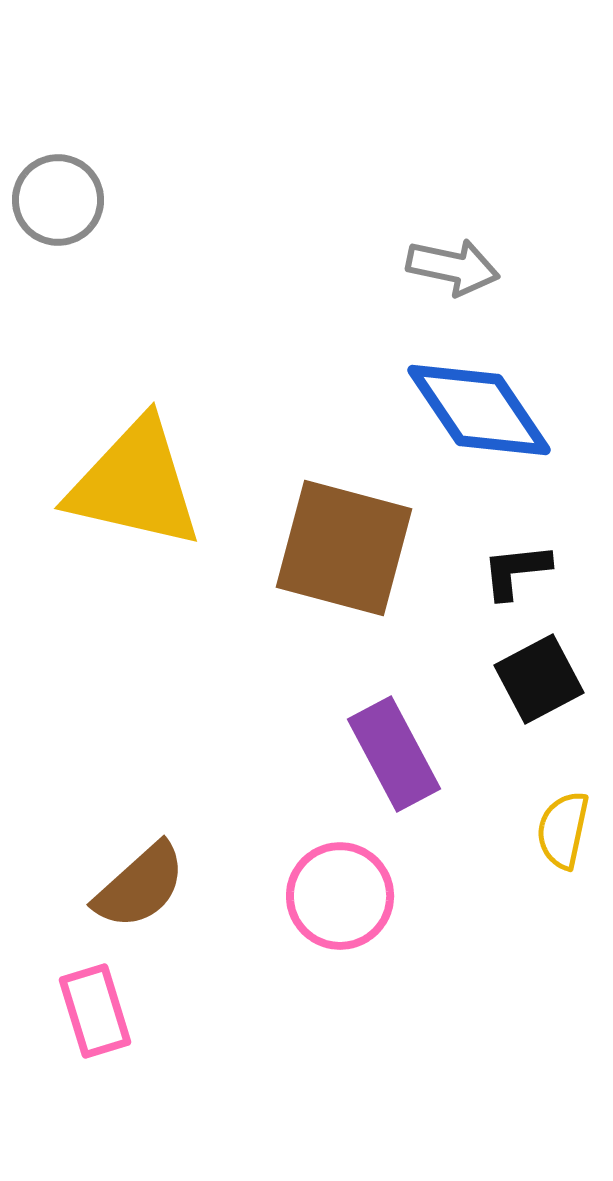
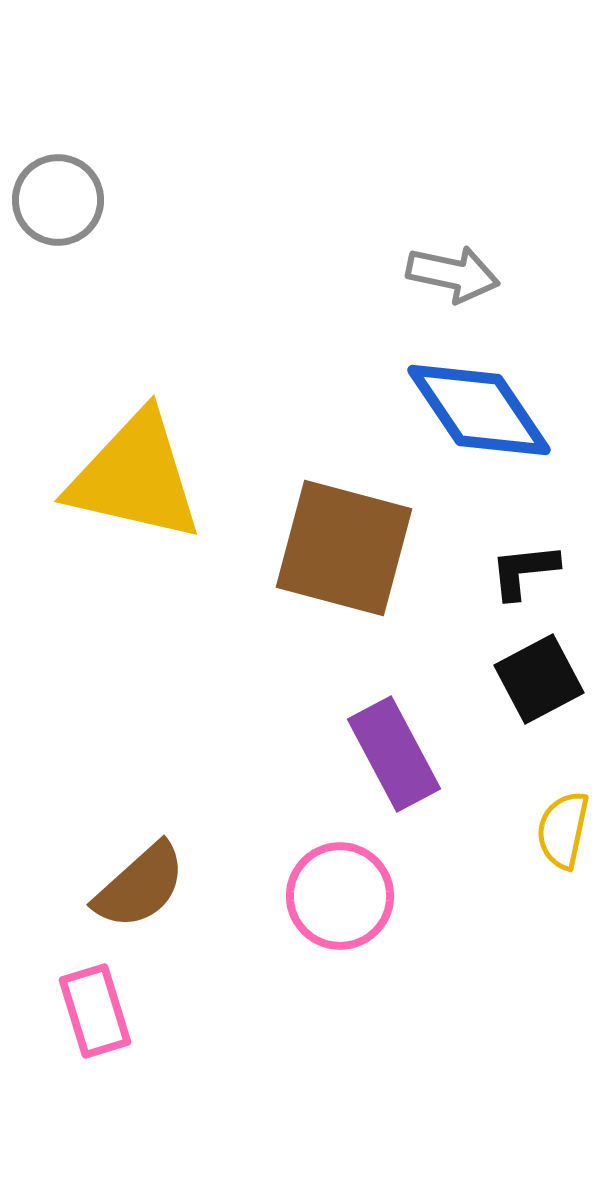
gray arrow: moved 7 px down
yellow triangle: moved 7 px up
black L-shape: moved 8 px right
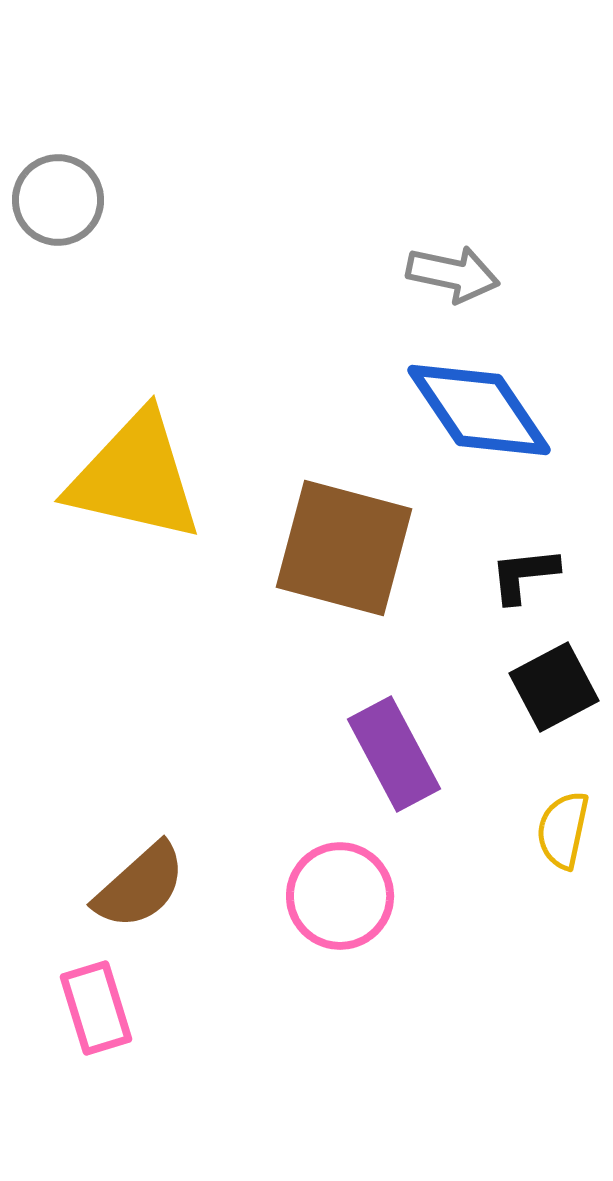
black L-shape: moved 4 px down
black square: moved 15 px right, 8 px down
pink rectangle: moved 1 px right, 3 px up
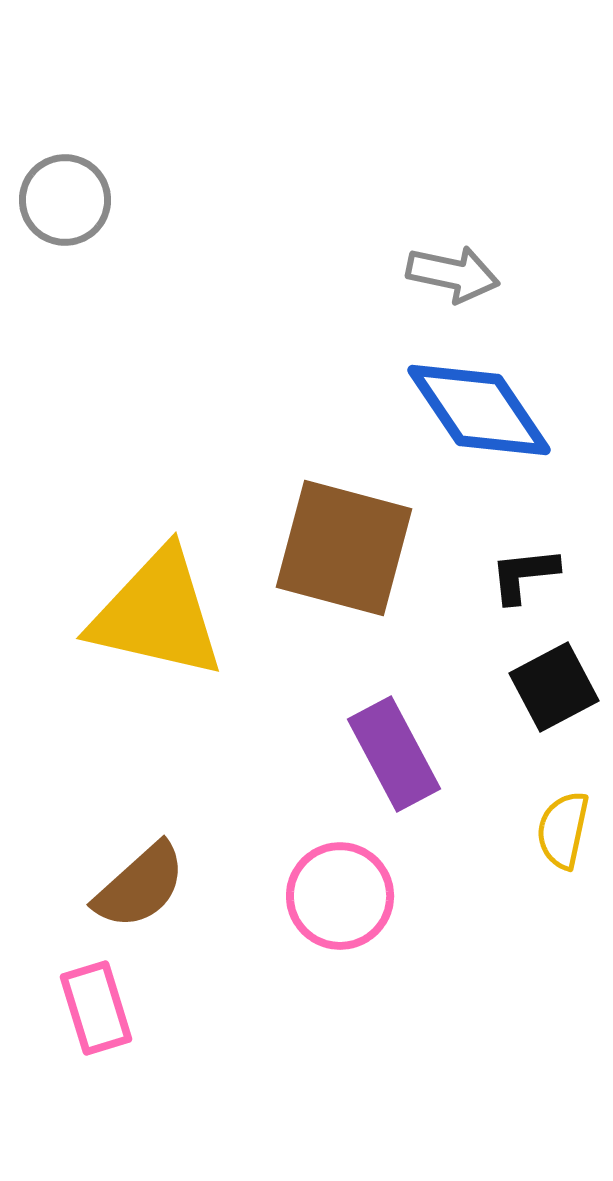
gray circle: moved 7 px right
yellow triangle: moved 22 px right, 137 px down
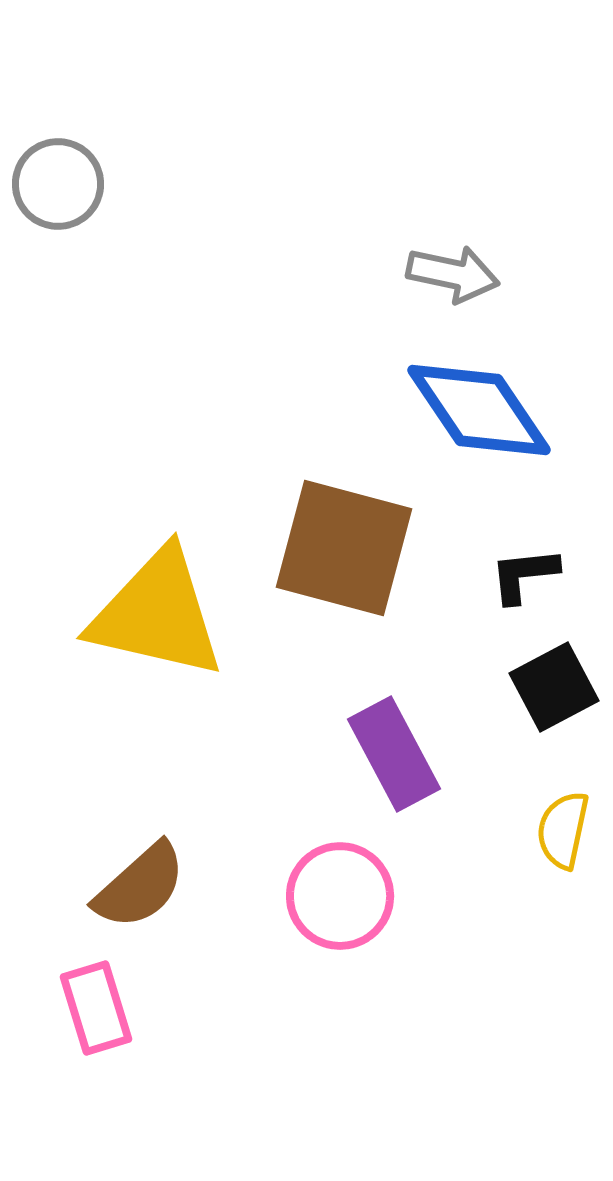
gray circle: moved 7 px left, 16 px up
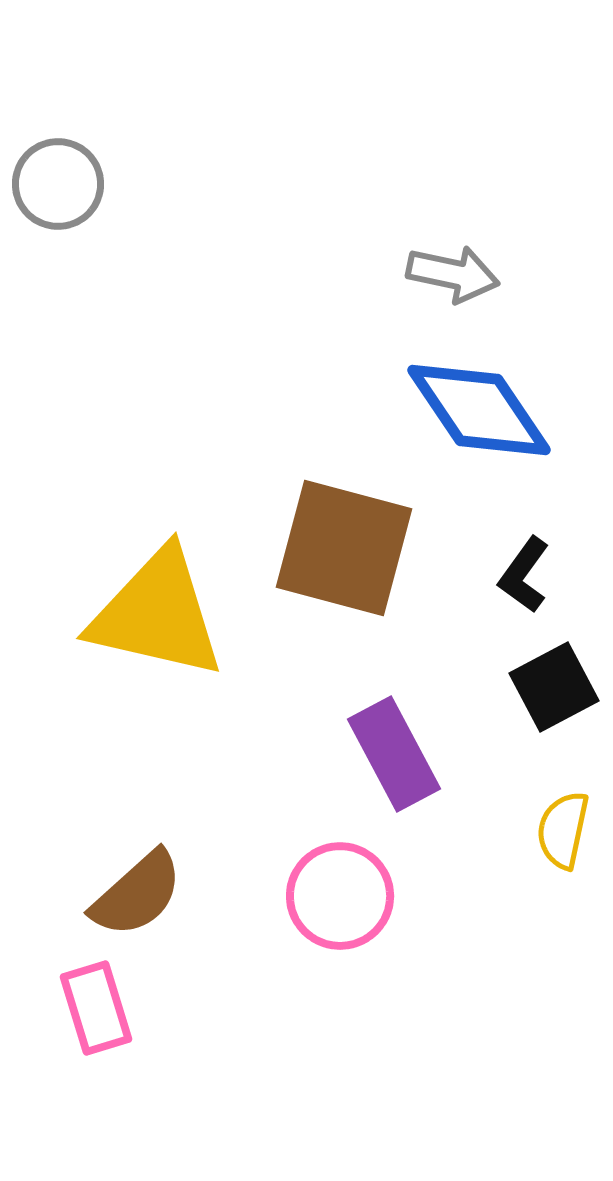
black L-shape: rotated 48 degrees counterclockwise
brown semicircle: moved 3 px left, 8 px down
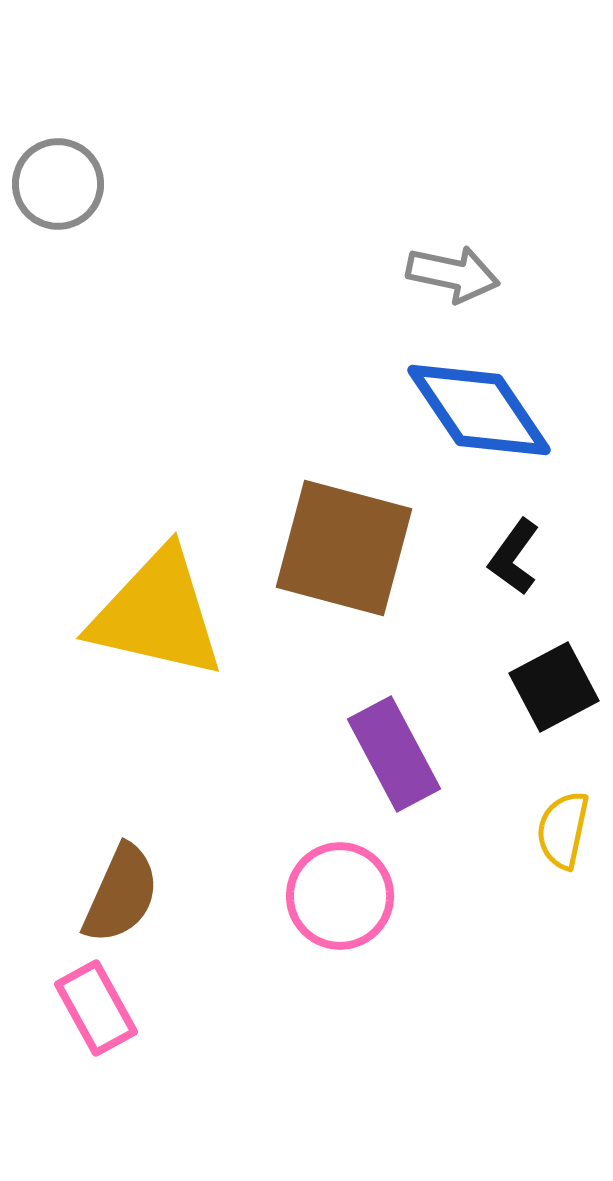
black L-shape: moved 10 px left, 18 px up
brown semicircle: moved 16 px left; rotated 24 degrees counterclockwise
pink rectangle: rotated 12 degrees counterclockwise
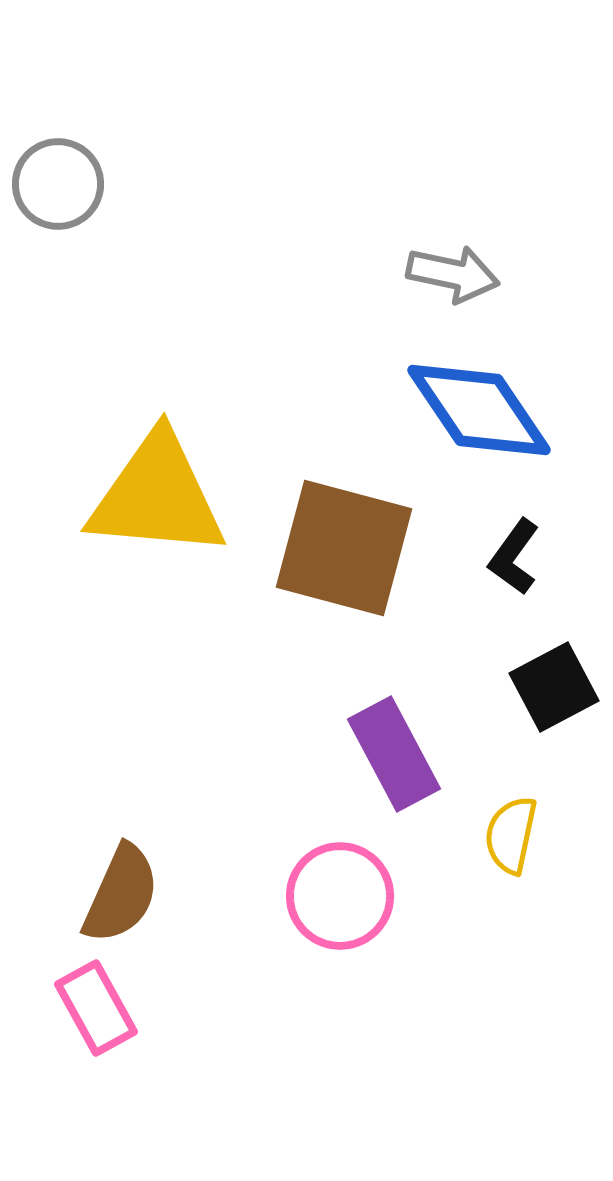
yellow triangle: moved 118 px up; rotated 8 degrees counterclockwise
yellow semicircle: moved 52 px left, 5 px down
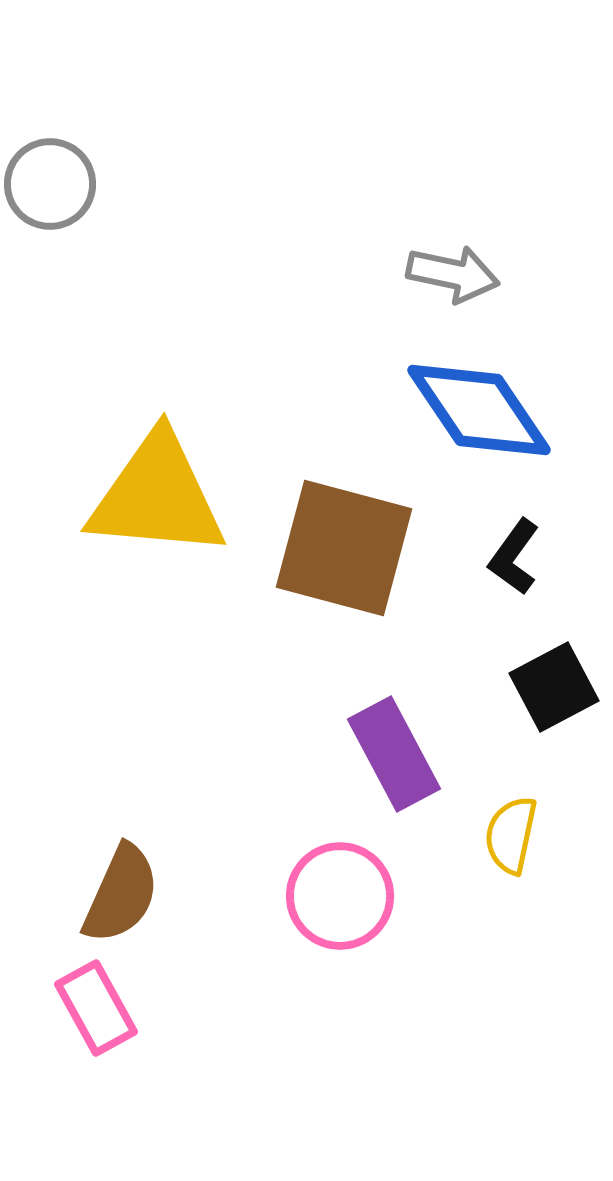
gray circle: moved 8 px left
